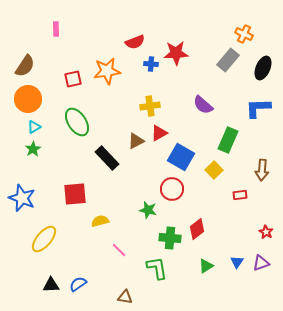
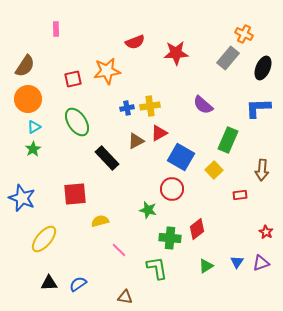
gray rectangle at (228, 60): moved 2 px up
blue cross at (151, 64): moved 24 px left, 44 px down; rotated 16 degrees counterclockwise
black triangle at (51, 285): moved 2 px left, 2 px up
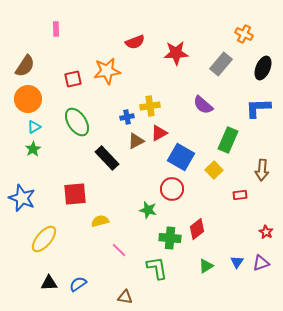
gray rectangle at (228, 58): moved 7 px left, 6 px down
blue cross at (127, 108): moved 9 px down
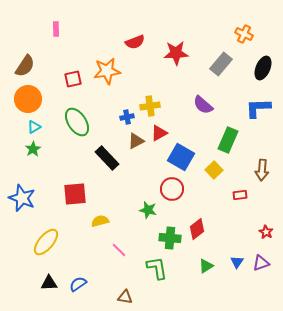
yellow ellipse at (44, 239): moved 2 px right, 3 px down
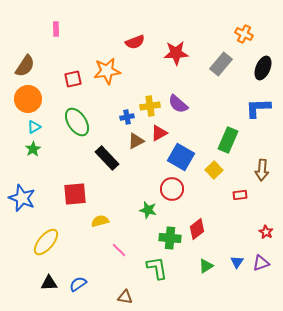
purple semicircle at (203, 105): moved 25 px left, 1 px up
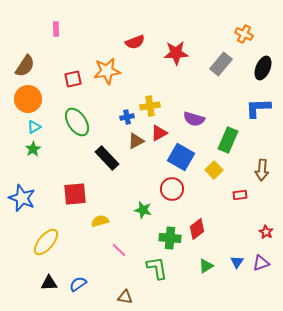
purple semicircle at (178, 104): moved 16 px right, 15 px down; rotated 25 degrees counterclockwise
green star at (148, 210): moved 5 px left
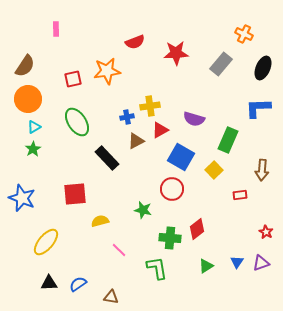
red triangle at (159, 133): moved 1 px right, 3 px up
brown triangle at (125, 297): moved 14 px left
